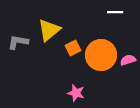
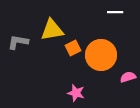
yellow triangle: moved 3 px right; rotated 30 degrees clockwise
pink semicircle: moved 17 px down
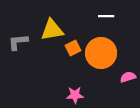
white line: moved 9 px left, 4 px down
gray L-shape: rotated 15 degrees counterclockwise
orange circle: moved 2 px up
pink star: moved 1 px left, 2 px down; rotated 18 degrees counterclockwise
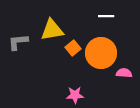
orange square: rotated 14 degrees counterclockwise
pink semicircle: moved 4 px left, 4 px up; rotated 21 degrees clockwise
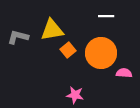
gray L-shape: moved 5 px up; rotated 20 degrees clockwise
orange square: moved 5 px left, 2 px down
pink star: rotated 12 degrees clockwise
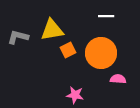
orange square: rotated 14 degrees clockwise
pink semicircle: moved 6 px left, 6 px down
